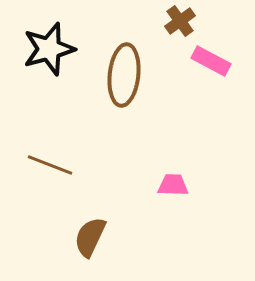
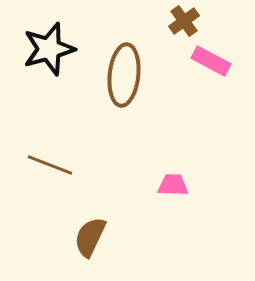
brown cross: moved 4 px right
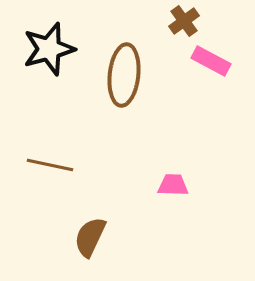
brown line: rotated 9 degrees counterclockwise
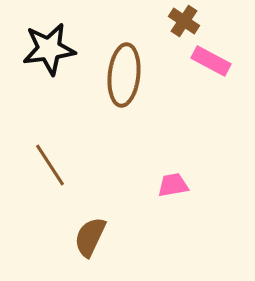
brown cross: rotated 20 degrees counterclockwise
black star: rotated 8 degrees clockwise
brown line: rotated 45 degrees clockwise
pink trapezoid: rotated 12 degrees counterclockwise
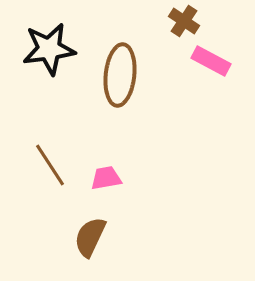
brown ellipse: moved 4 px left
pink trapezoid: moved 67 px left, 7 px up
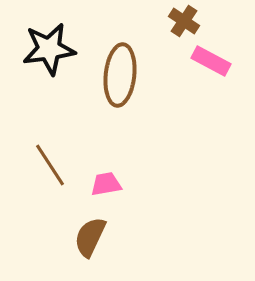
pink trapezoid: moved 6 px down
